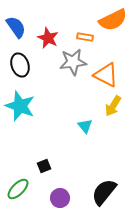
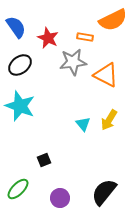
black ellipse: rotated 70 degrees clockwise
yellow arrow: moved 4 px left, 14 px down
cyan triangle: moved 2 px left, 2 px up
black square: moved 6 px up
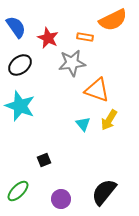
gray star: moved 1 px left, 1 px down
orange triangle: moved 9 px left, 15 px down; rotated 8 degrees counterclockwise
green ellipse: moved 2 px down
purple circle: moved 1 px right, 1 px down
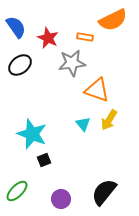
cyan star: moved 12 px right, 28 px down
green ellipse: moved 1 px left
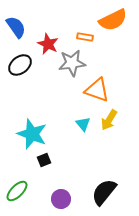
red star: moved 6 px down
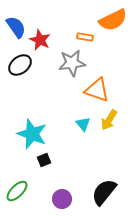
red star: moved 8 px left, 4 px up
purple circle: moved 1 px right
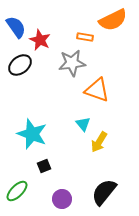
yellow arrow: moved 10 px left, 22 px down
black square: moved 6 px down
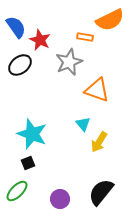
orange semicircle: moved 3 px left
gray star: moved 3 px left, 1 px up; rotated 16 degrees counterclockwise
black square: moved 16 px left, 3 px up
black semicircle: moved 3 px left
purple circle: moved 2 px left
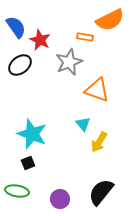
green ellipse: rotated 55 degrees clockwise
